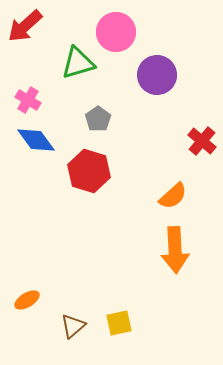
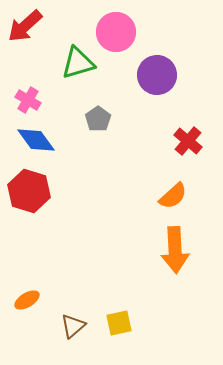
red cross: moved 14 px left
red hexagon: moved 60 px left, 20 px down
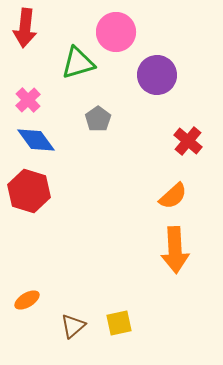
red arrow: moved 2 px down; rotated 42 degrees counterclockwise
pink cross: rotated 15 degrees clockwise
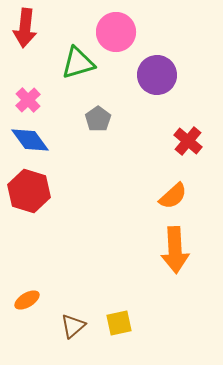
blue diamond: moved 6 px left
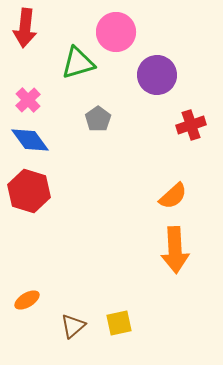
red cross: moved 3 px right, 16 px up; rotated 32 degrees clockwise
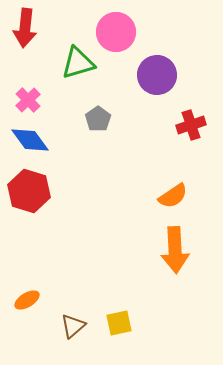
orange semicircle: rotated 8 degrees clockwise
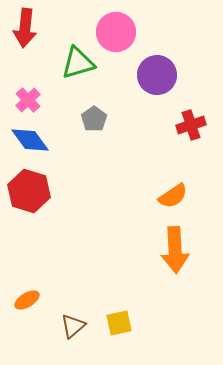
gray pentagon: moved 4 px left
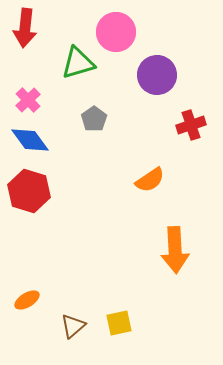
orange semicircle: moved 23 px left, 16 px up
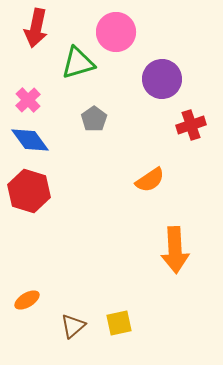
red arrow: moved 11 px right; rotated 6 degrees clockwise
purple circle: moved 5 px right, 4 px down
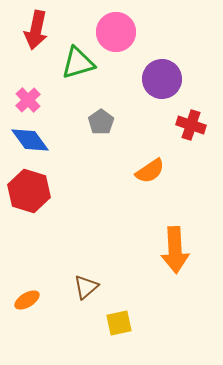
red arrow: moved 2 px down
gray pentagon: moved 7 px right, 3 px down
red cross: rotated 36 degrees clockwise
orange semicircle: moved 9 px up
brown triangle: moved 13 px right, 39 px up
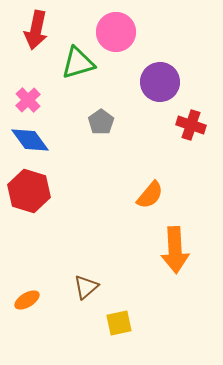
purple circle: moved 2 px left, 3 px down
orange semicircle: moved 24 px down; rotated 16 degrees counterclockwise
